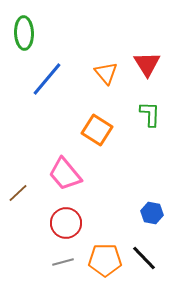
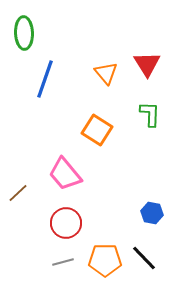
blue line: moved 2 px left; rotated 21 degrees counterclockwise
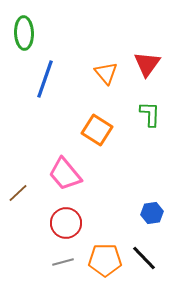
red triangle: rotated 8 degrees clockwise
blue hexagon: rotated 20 degrees counterclockwise
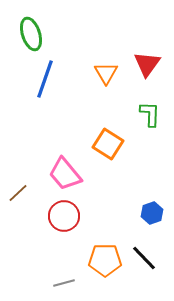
green ellipse: moved 7 px right, 1 px down; rotated 16 degrees counterclockwise
orange triangle: rotated 10 degrees clockwise
orange square: moved 11 px right, 14 px down
blue hexagon: rotated 10 degrees counterclockwise
red circle: moved 2 px left, 7 px up
gray line: moved 1 px right, 21 px down
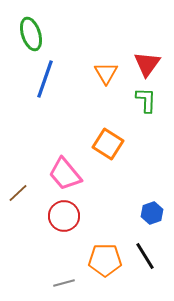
green L-shape: moved 4 px left, 14 px up
black line: moved 1 px right, 2 px up; rotated 12 degrees clockwise
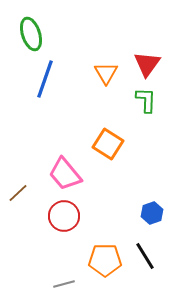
gray line: moved 1 px down
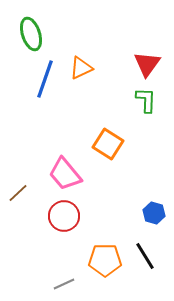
orange triangle: moved 25 px left, 5 px up; rotated 35 degrees clockwise
blue hexagon: moved 2 px right; rotated 25 degrees counterclockwise
gray line: rotated 10 degrees counterclockwise
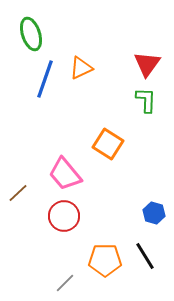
gray line: moved 1 px right, 1 px up; rotated 20 degrees counterclockwise
